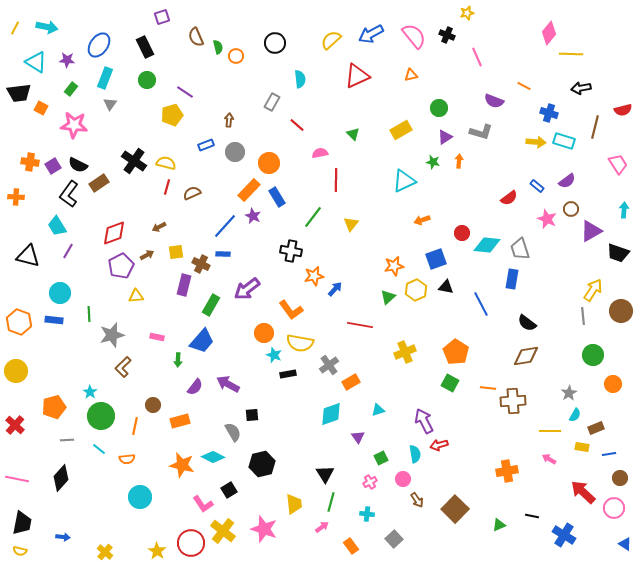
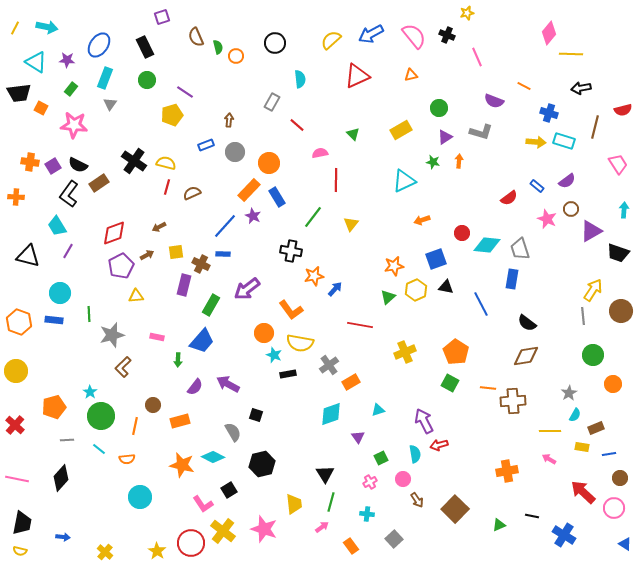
black square at (252, 415): moved 4 px right; rotated 24 degrees clockwise
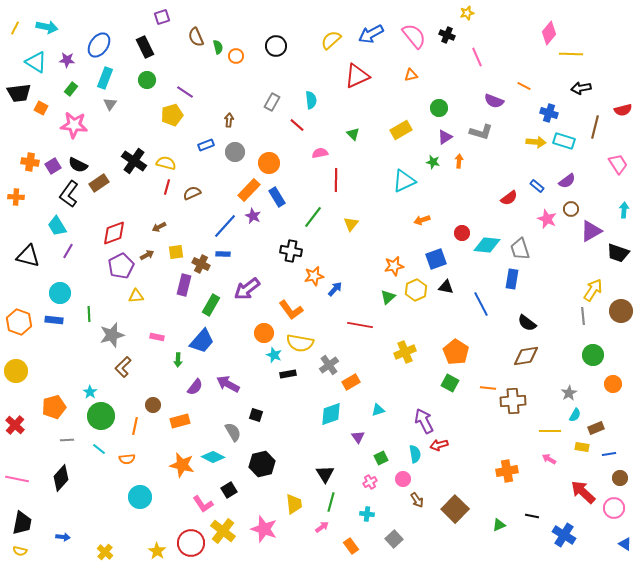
black circle at (275, 43): moved 1 px right, 3 px down
cyan semicircle at (300, 79): moved 11 px right, 21 px down
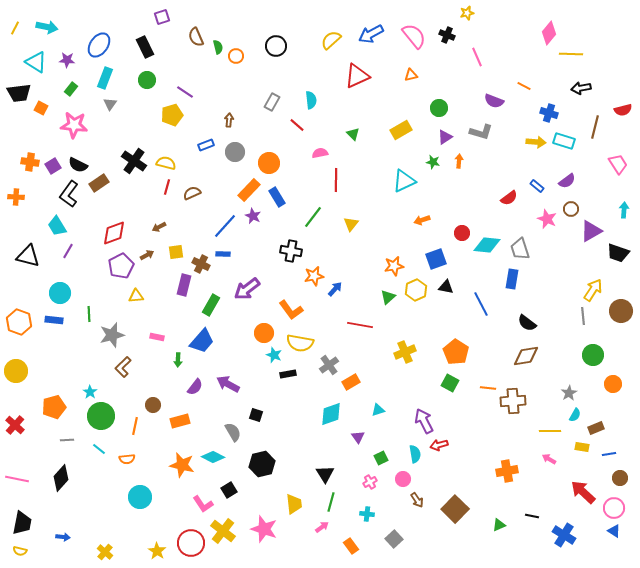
blue triangle at (625, 544): moved 11 px left, 13 px up
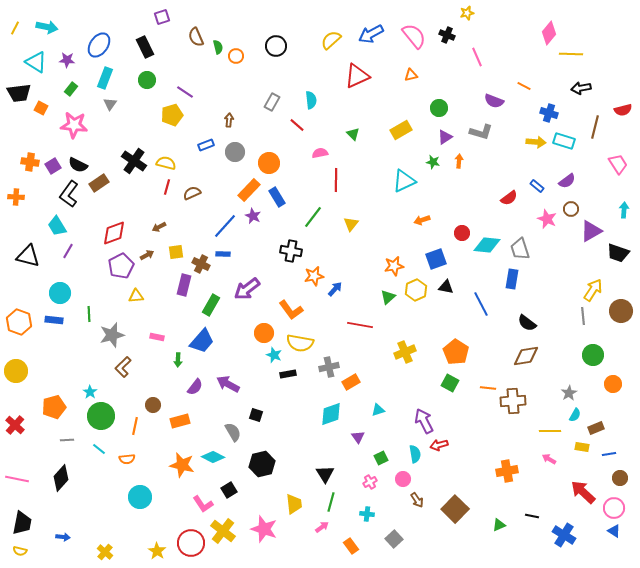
gray cross at (329, 365): moved 2 px down; rotated 24 degrees clockwise
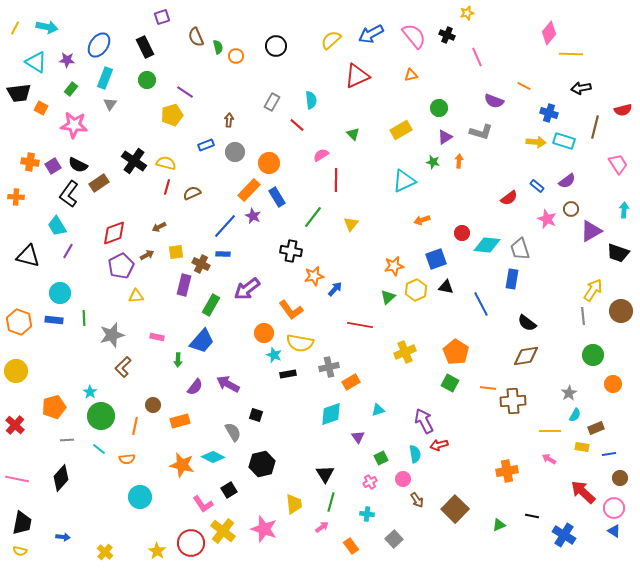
pink semicircle at (320, 153): moved 1 px right, 2 px down; rotated 21 degrees counterclockwise
green line at (89, 314): moved 5 px left, 4 px down
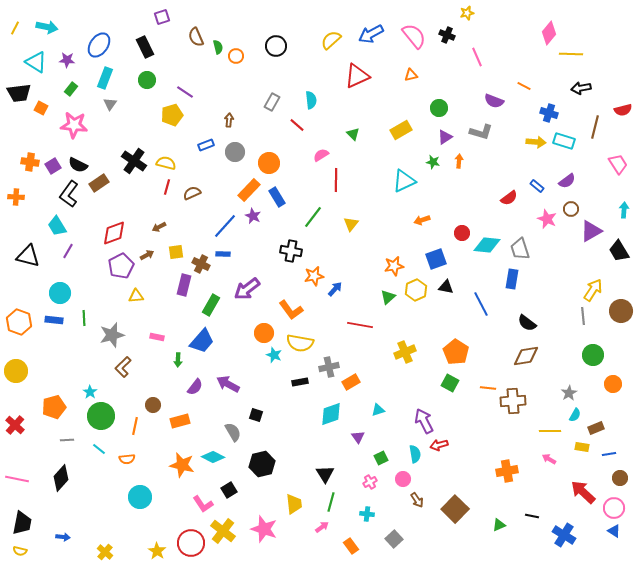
black trapezoid at (618, 253): moved 1 px right, 2 px up; rotated 40 degrees clockwise
black rectangle at (288, 374): moved 12 px right, 8 px down
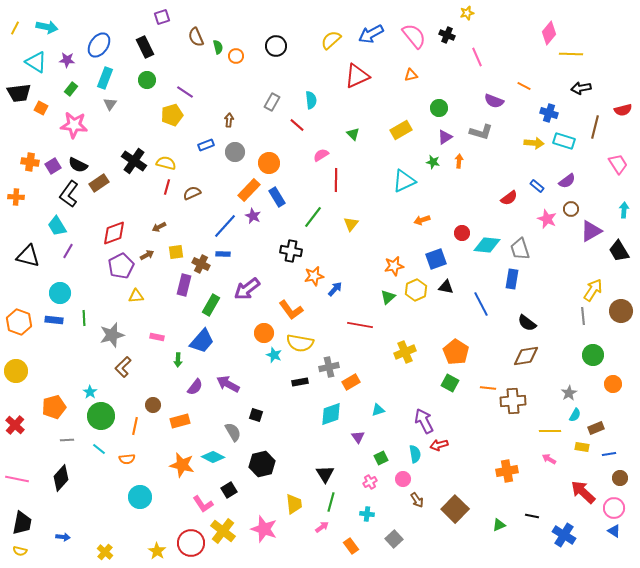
yellow arrow at (536, 142): moved 2 px left, 1 px down
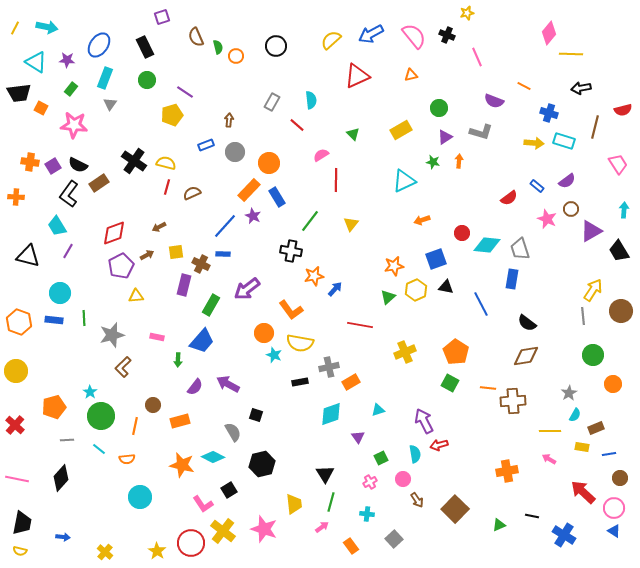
green line at (313, 217): moved 3 px left, 4 px down
